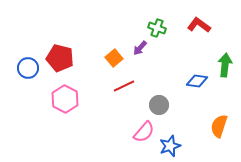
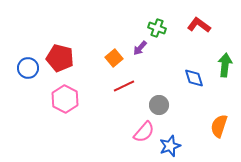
blue diamond: moved 3 px left, 3 px up; rotated 65 degrees clockwise
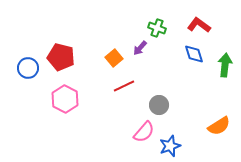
red pentagon: moved 1 px right, 1 px up
blue diamond: moved 24 px up
orange semicircle: rotated 140 degrees counterclockwise
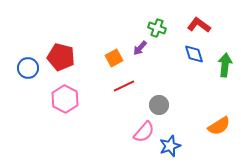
orange square: rotated 12 degrees clockwise
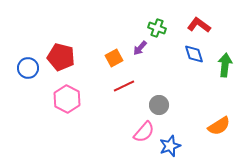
pink hexagon: moved 2 px right
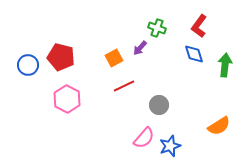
red L-shape: moved 1 px down; rotated 90 degrees counterclockwise
blue circle: moved 3 px up
pink semicircle: moved 6 px down
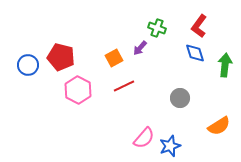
blue diamond: moved 1 px right, 1 px up
pink hexagon: moved 11 px right, 9 px up
gray circle: moved 21 px right, 7 px up
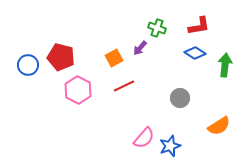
red L-shape: rotated 135 degrees counterclockwise
blue diamond: rotated 40 degrees counterclockwise
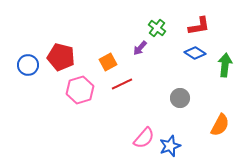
green cross: rotated 18 degrees clockwise
orange square: moved 6 px left, 4 px down
red line: moved 2 px left, 2 px up
pink hexagon: moved 2 px right; rotated 16 degrees clockwise
orange semicircle: moved 1 px right, 1 px up; rotated 30 degrees counterclockwise
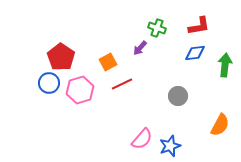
green cross: rotated 18 degrees counterclockwise
blue diamond: rotated 40 degrees counterclockwise
red pentagon: rotated 20 degrees clockwise
blue circle: moved 21 px right, 18 px down
gray circle: moved 2 px left, 2 px up
pink semicircle: moved 2 px left, 1 px down
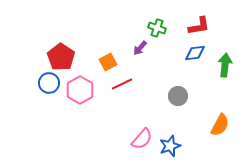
pink hexagon: rotated 12 degrees counterclockwise
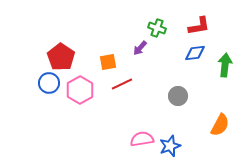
orange square: rotated 18 degrees clockwise
pink semicircle: rotated 140 degrees counterclockwise
